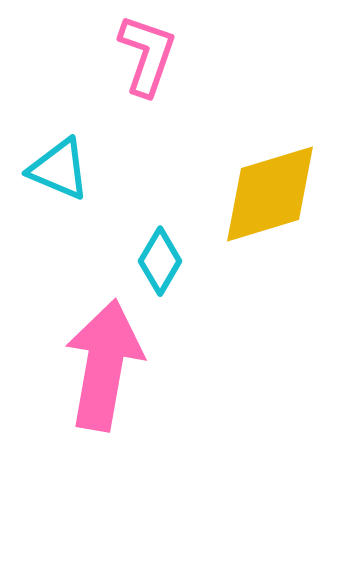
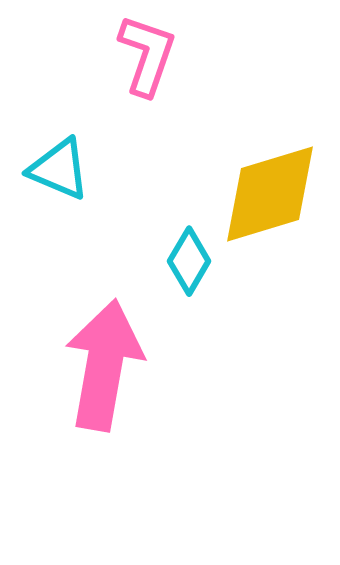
cyan diamond: moved 29 px right
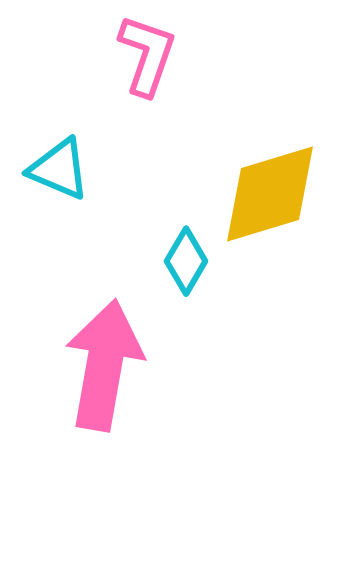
cyan diamond: moved 3 px left
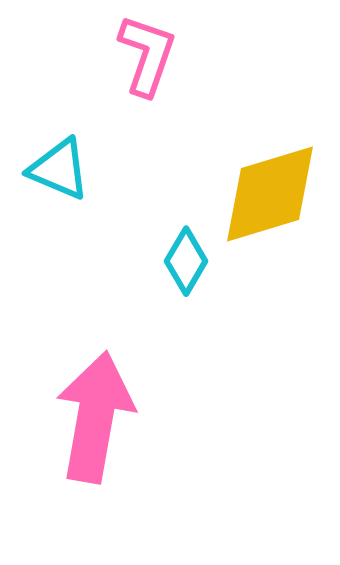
pink arrow: moved 9 px left, 52 px down
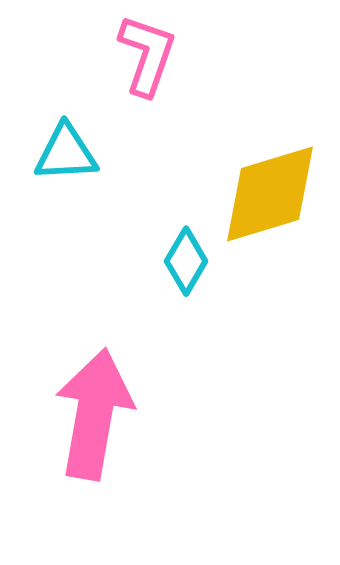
cyan triangle: moved 7 px right, 16 px up; rotated 26 degrees counterclockwise
pink arrow: moved 1 px left, 3 px up
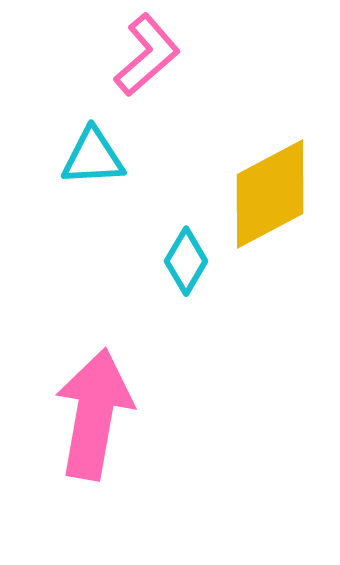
pink L-shape: rotated 30 degrees clockwise
cyan triangle: moved 27 px right, 4 px down
yellow diamond: rotated 11 degrees counterclockwise
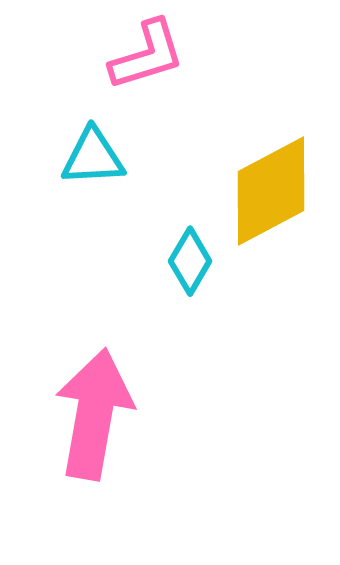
pink L-shape: rotated 24 degrees clockwise
yellow diamond: moved 1 px right, 3 px up
cyan diamond: moved 4 px right
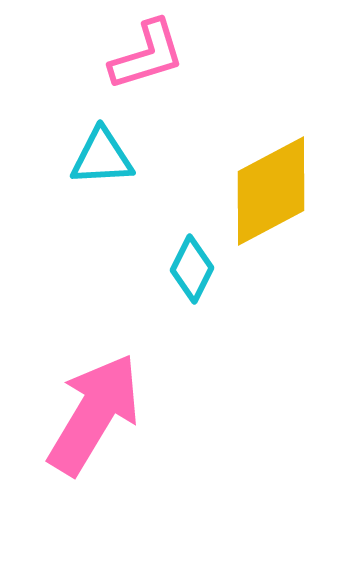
cyan triangle: moved 9 px right
cyan diamond: moved 2 px right, 8 px down; rotated 4 degrees counterclockwise
pink arrow: rotated 21 degrees clockwise
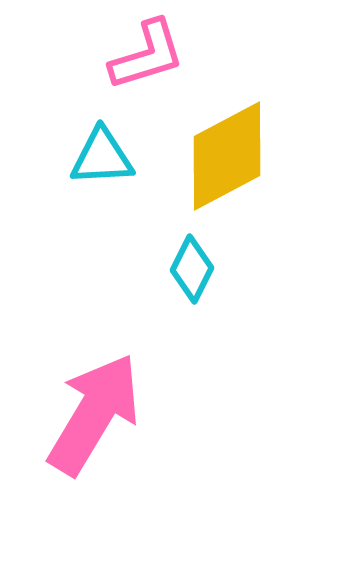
yellow diamond: moved 44 px left, 35 px up
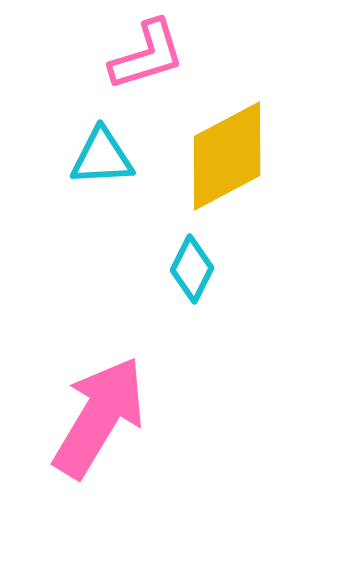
pink arrow: moved 5 px right, 3 px down
